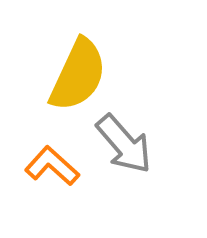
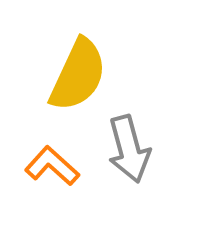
gray arrow: moved 5 px right, 5 px down; rotated 26 degrees clockwise
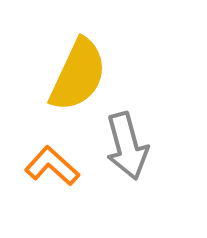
gray arrow: moved 2 px left, 3 px up
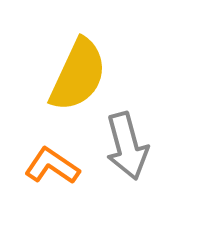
orange L-shape: rotated 8 degrees counterclockwise
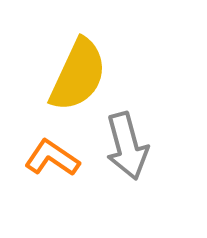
orange L-shape: moved 8 px up
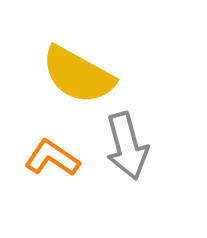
yellow semicircle: rotated 94 degrees clockwise
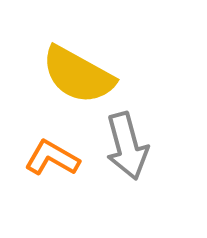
orange L-shape: rotated 4 degrees counterclockwise
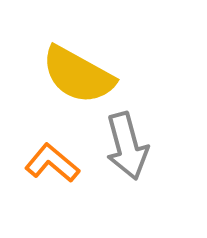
orange L-shape: moved 5 px down; rotated 10 degrees clockwise
